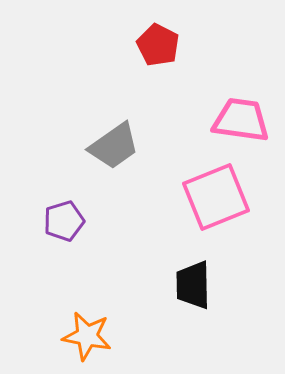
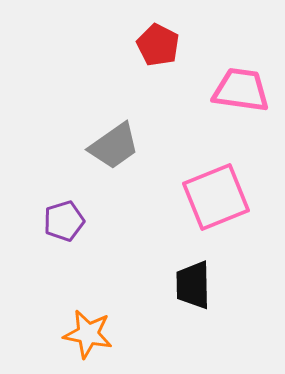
pink trapezoid: moved 30 px up
orange star: moved 1 px right, 2 px up
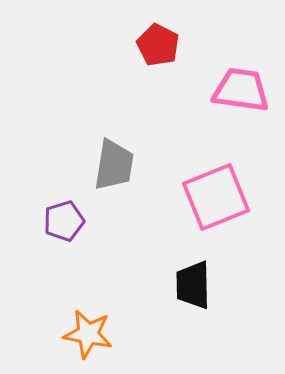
gray trapezoid: moved 19 px down; rotated 46 degrees counterclockwise
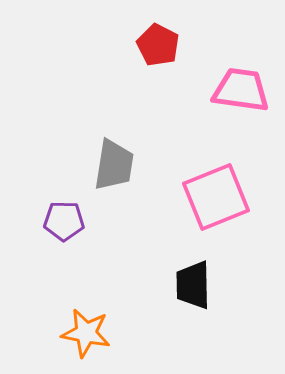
purple pentagon: rotated 18 degrees clockwise
orange star: moved 2 px left, 1 px up
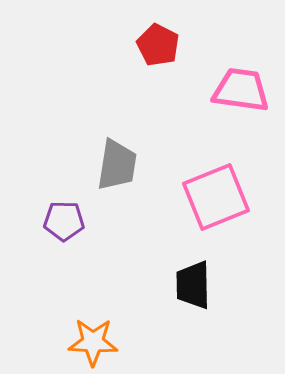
gray trapezoid: moved 3 px right
orange star: moved 7 px right, 9 px down; rotated 9 degrees counterclockwise
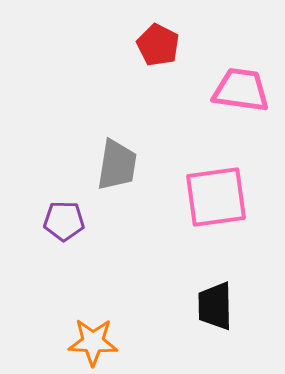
pink square: rotated 14 degrees clockwise
black trapezoid: moved 22 px right, 21 px down
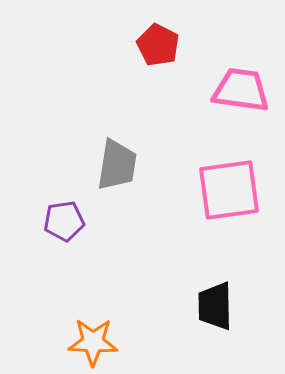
pink square: moved 13 px right, 7 px up
purple pentagon: rotated 9 degrees counterclockwise
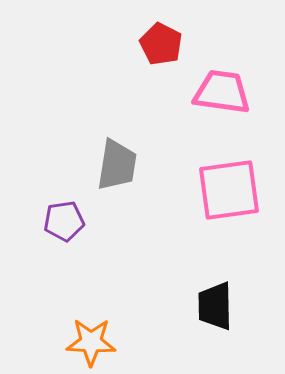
red pentagon: moved 3 px right, 1 px up
pink trapezoid: moved 19 px left, 2 px down
orange star: moved 2 px left
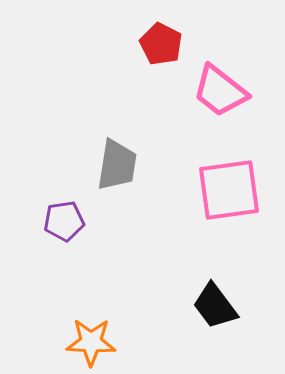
pink trapezoid: moved 2 px left, 1 px up; rotated 150 degrees counterclockwise
black trapezoid: rotated 36 degrees counterclockwise
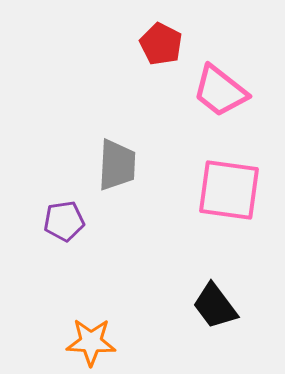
gray trapezoid: rotated 6 degrees counterclockwise
pink square: rotated 16 degrees clockwise
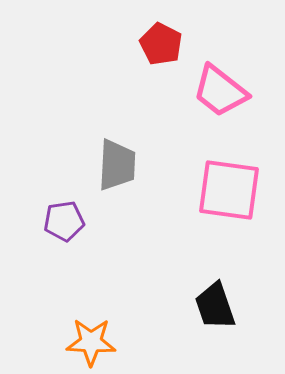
black trapezoid: rotated 18 degrees clockwise
